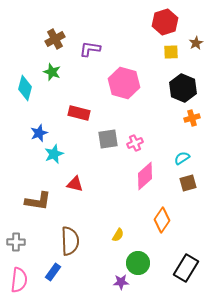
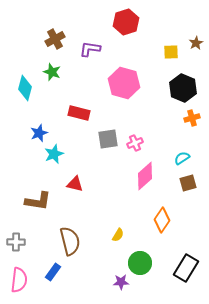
red hexagon: moved 39 px left
brown semicircle: rotated 12 degrees counterclockwise
green circle: moved 2 px right
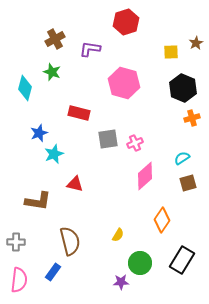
black rectangle: moved 4 px left, 8 px up
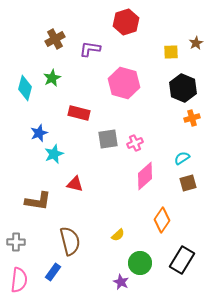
green star: moved 6 px down; rotated 24 degrees clockwise
yellow semicircle: rotated 16 degrees clockwise
purple star: rotated 28 degrees clockwise
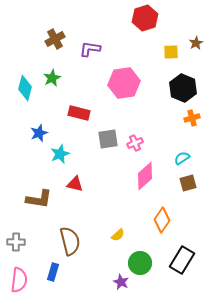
red hexagon: moved 19 px right, 4 px up
pink hexagon: rotated 24 degrees counterclockwise
cyan star: moved 6 px right
brown L-shape: moved 1 px right, 2 px up
blue rectangle: rotated 18 degrees counterclockwise
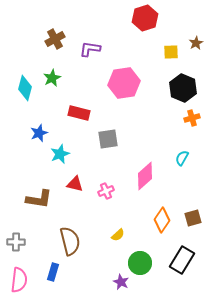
pink cross: moved 29 px left, 48 px down
cyan semicircle: rotated 28 degrees counterclockwise
brown square: moved 5 px right, 35 px down
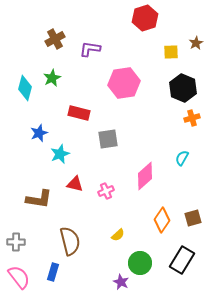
pink semicircle: moved 3 px up; rotated 45 degrees counterclockwise
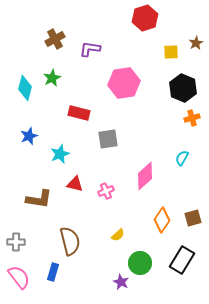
blue star: moved 10 px left, 3 px down
